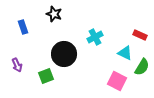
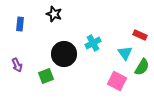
blue rectangle: moved 3 px left, 3 px up; rotated 24 degrees clockwise
cyan cross: moved 2 px left, 6 px down
cyan triangle: rotated 28 degrees clockwise
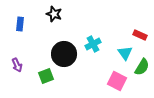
cyan cross: moved 1 px down
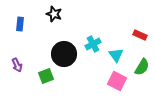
cyan triangle: moved 9 px left, 2 px down
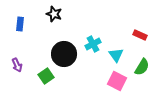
green square: rotated 14 degrees counterclockwise
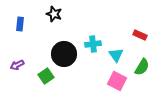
cyan cross: rotated 21 degrees clockwise
purple arrow: rotated 88 degrees clockwise
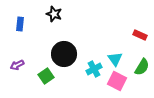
cyan cross: moved 1 px right, 25 px down; rotated 21 degrees counterclockwise
cyan triangle: moved 1 px left, 4 px down
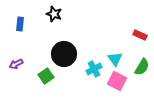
purple arrow: moved 1 px left, 1 px up
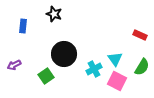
blue rectangle: moved 3 px right, 2 px down
purple arrow: moved 2 px left, 1 px down
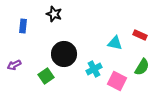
cyan triangle: moved 16 px up; rotated 42 degrees counterclockwise
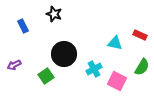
blue rectangle: rotated 32 degrees counterclockwise
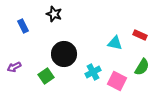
purple arrow: moved 2 px down
cyan cross: moved 1 px left, 3 px down
